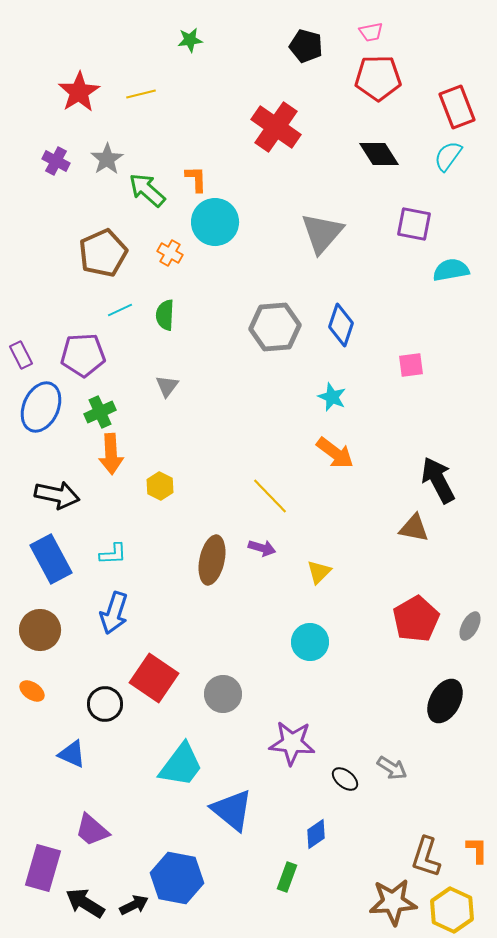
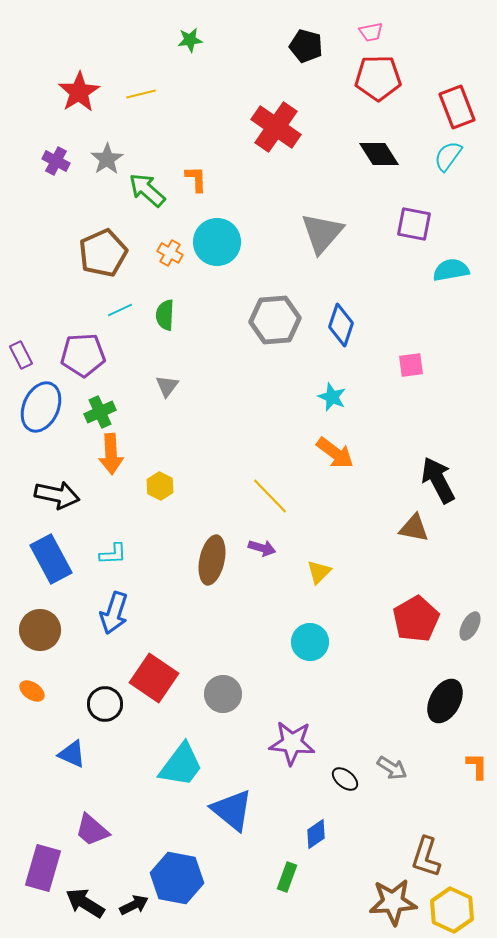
cyan circle at (215, 222): moved 2 px right, 20 px down
gray hexagon at (275, 327): moved 7 px up
orange L-shape at (477, 850): moved 84 px up
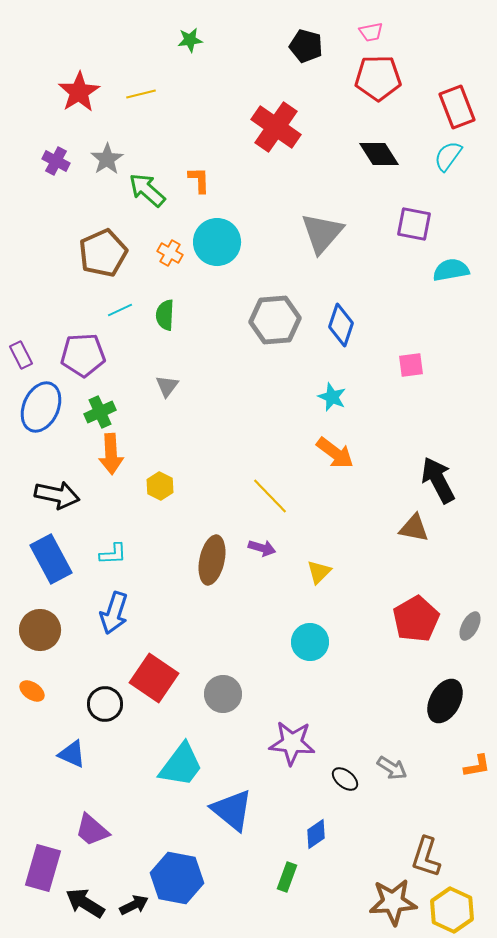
orange L-shape at (196, 179): moved 3 px right, 1 px down
orange L-shape at (477, 766): rotated 80 degrees clockwise
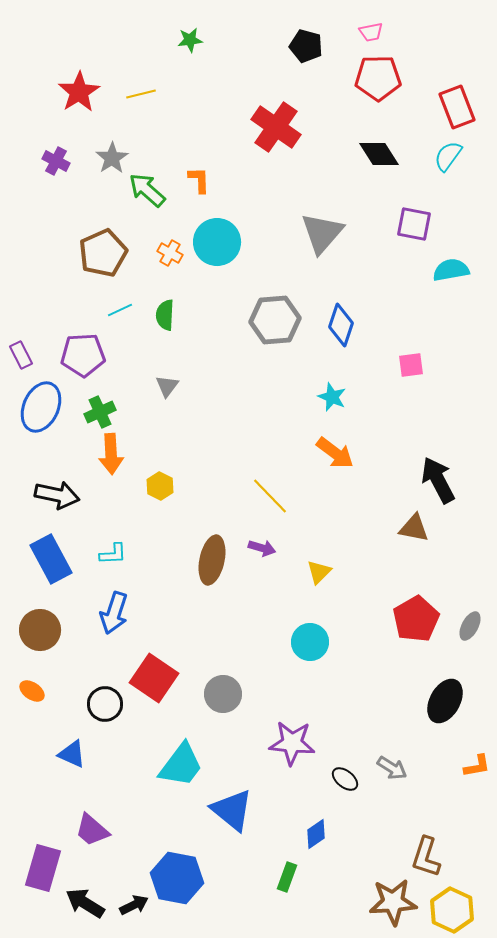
gray star at (107, 159): moved 5 px right, 1 px up
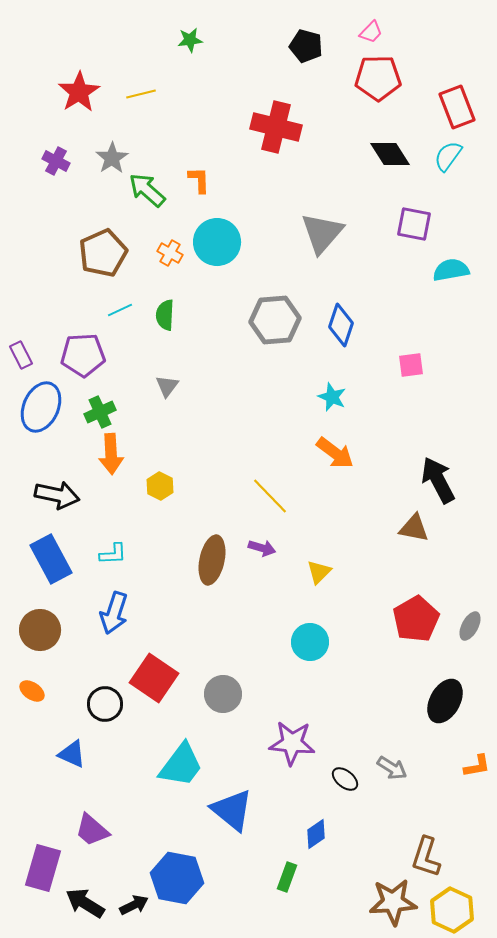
pink trapezoid at (371, 32): rotated 35 degrees counterclockwise
red cross at (276, 127): rotated 21 degrees counterclockwise
black diamond at (379, 154): moved 11 px right
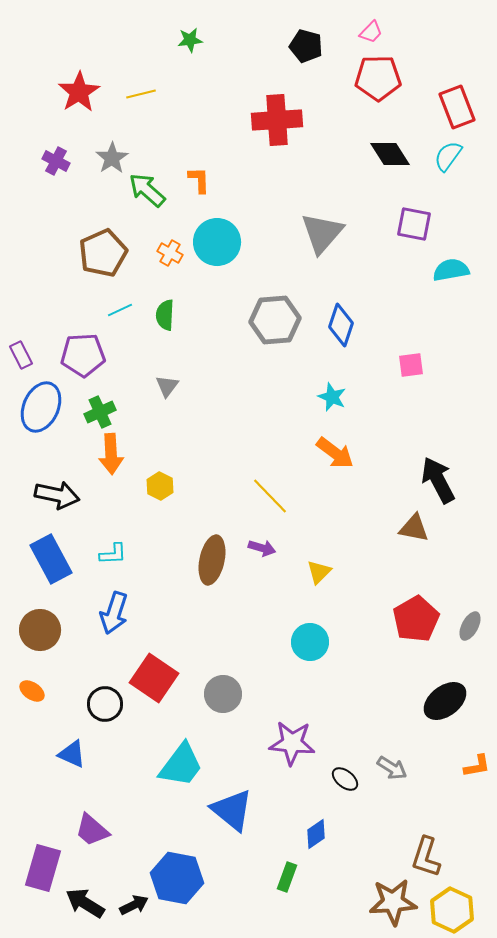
red cross at (276, 127): moved 1 px right, 7 px up; rotated 18 degrees counterclockwise
black ellipse at (445, 701): rotated 24 degrees clockwise
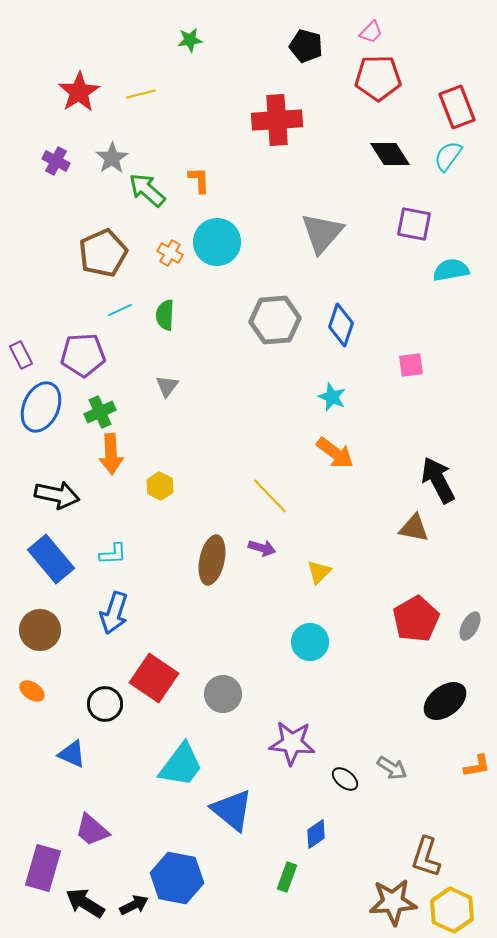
blue rectangle at (51, 559): rotated 12 degrees counterclockwise
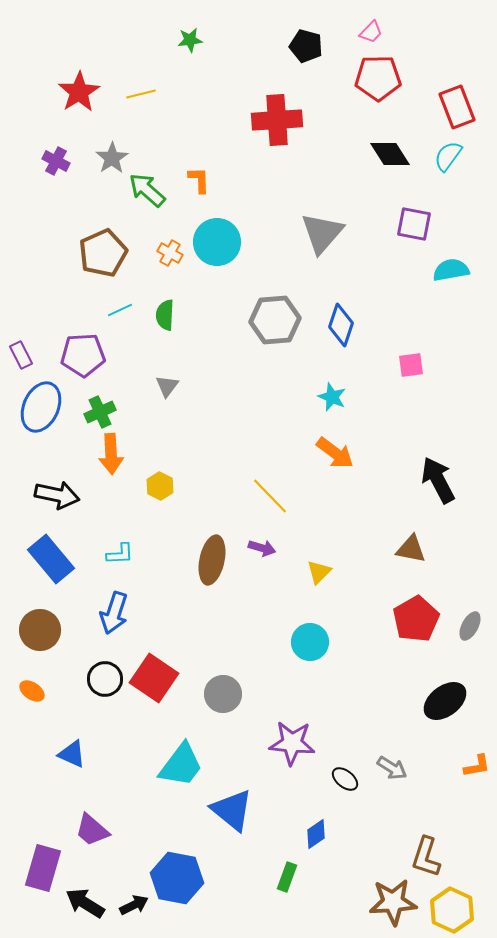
brown triangle at (414, 528): moved 3 px left, 21 px down
cyan L-shape at (113, 554): moved 7 px right
black circle at (105, 704): moved 25 px up
